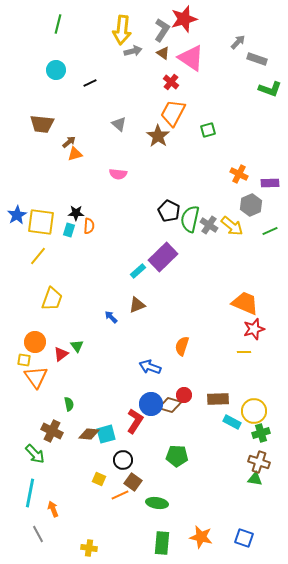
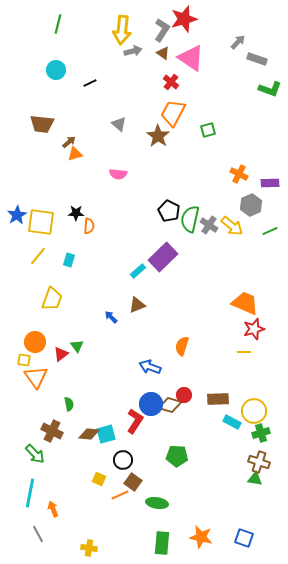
cyan rectangle at (69, 230): moved 30 px down
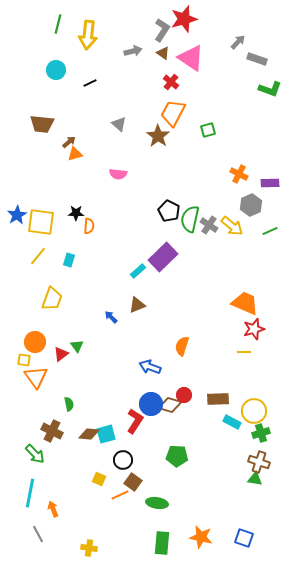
yellow arrow at (122, 30): moved 34 px left, 5 px down
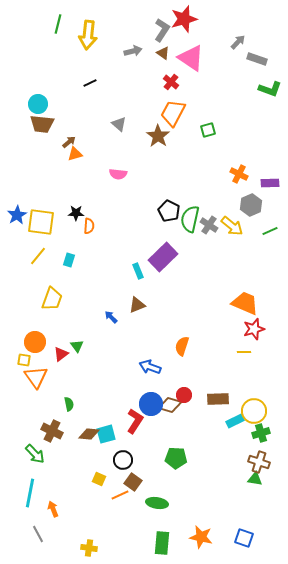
cyan circle at (56, 70): moved 18 px left, 34 px down
cyan rectangle at (138, 271): rotated 70 degrees counterclockwise
cyan rectangle at (232, 422): moved 3 px right, 1 px up; rotated 54 degrees counterclockwise
green pentagon at (177, 456): moved 1 px left, 2 px down
